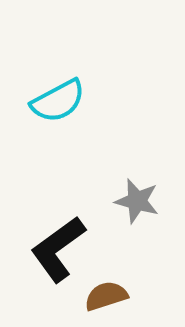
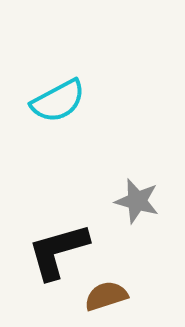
black L-shape: moved 2 px down; rotated 20 degrees clockwise
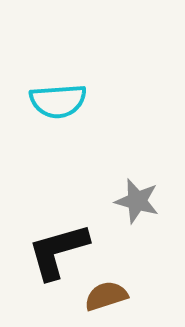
cyan semicircle: rotated 24 degrees clockwise
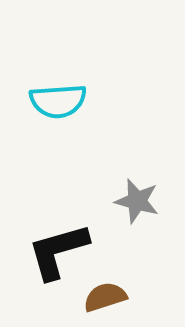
brown semicircle: moved 1 px left, 1 px down
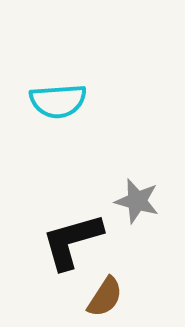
black L-shape: moved 14 px right, 10 px up
brown semicircle: rotated 141 degrees clockwise
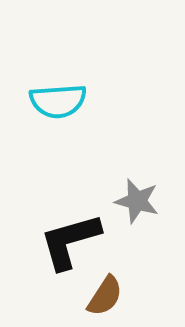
black L-shape: moved 2 px left
brown semicircle: moved 1 px up
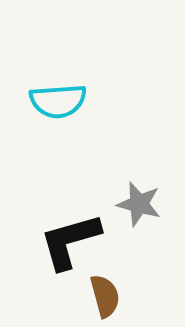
gray star: moved 2 px right, 3 px down
brown semicircle: rotated 48 degrees counterclockwise
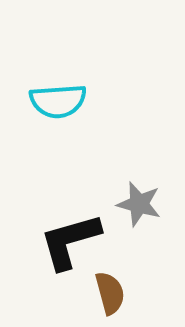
brown semicircle: moved 5 px right, 3 px up
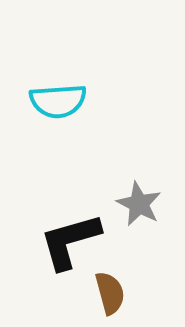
gray star: rotated 12 degrees clockwise
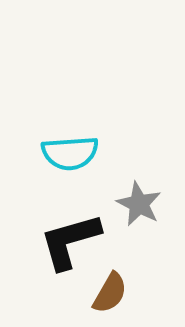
cyan semicircle: moved 12 px right, 52 px down
brown semicircle: rotated 45 degrees clockwise
